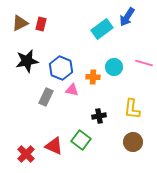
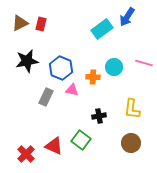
brown circle: moved 2 px left, 1 px down
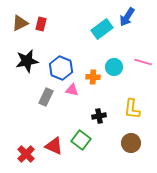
pink line: moved 1 px left, 1 px up
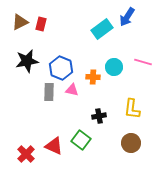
brown triangle: moved 1 px up
gray rectangle: moved 3 px right, 5 px up; rotated 24 degrees counterclockwise
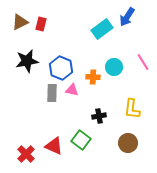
pink line: rotated 42 degrees clockwise
gray rectangle: moved 3 px right, 1 px down
brown circle: moved 3 px left
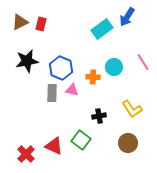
yellow L-shape: rotated 40 degrees counterclockwise
